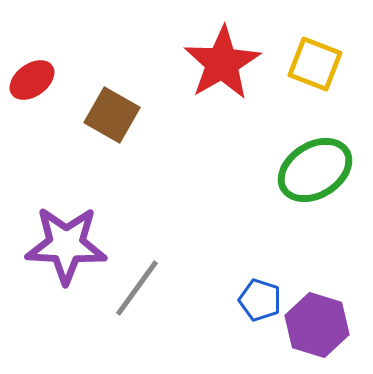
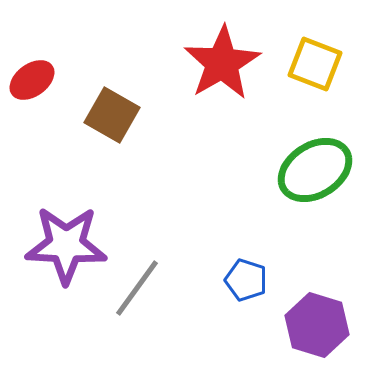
blue pentagon: moved 14 px left, 20 px up
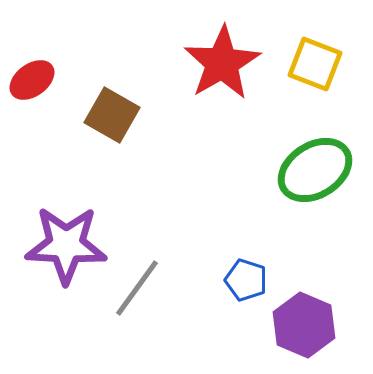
purple hexagon: moved 13 px left; rotated 6 degrees clockwise
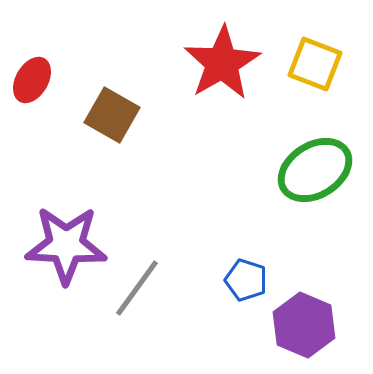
red ellipse: rotated 24 degrees counterclockwise
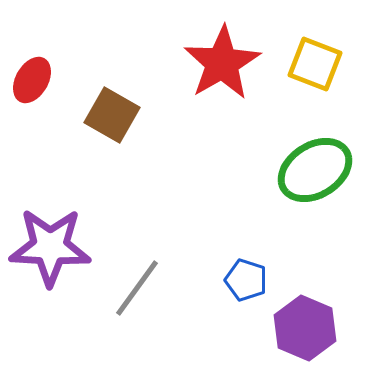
purple star: moved 16 px left, 2 px down
purple hexagon: moved 1 px right, 3 px down
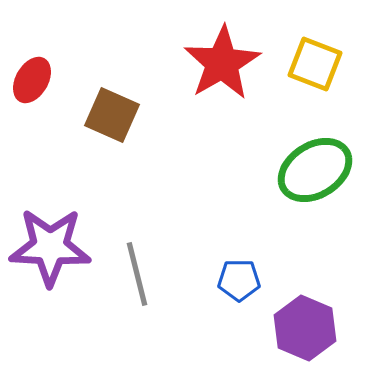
brown square: rotated 6 degrees counterclockwise
blue pentagon: moved 7 px left; rotated 18 degrees counterclockwise
gray line: moved 14 px up; rotated 50 degrees counterclockwise
